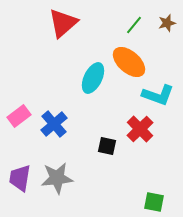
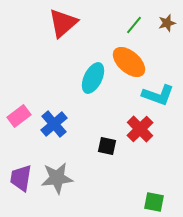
purple trapezoid: moved 1 px right
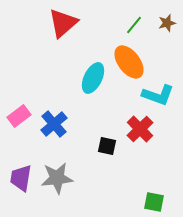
orange ellipse: rotated 12 degrees clockwise
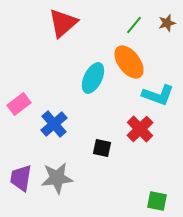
pink rectangle: moved 12 px up
black square: moved 5 px left, 2 px down
green square: moved 3 px right, 1 px up
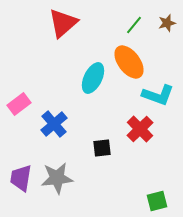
black square: rotated 18 degrees counterclockwise
green square: rotated 25 degrees counterclockwise
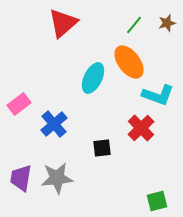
red cross: moved 1 px right, 1 px up
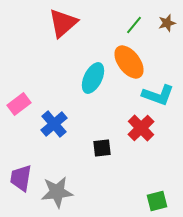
gray star: moved 14 px down
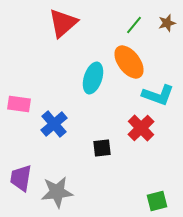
cyan ellipse: rotated 8 degrees counterclockwise
pink rectangle: rotated 45 degrees clockwise
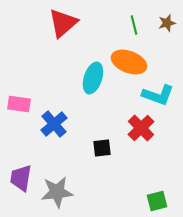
green line: rotated 54 degrees counterclockwise
orange ellipse: rotated 32 degrees counterclockwise
